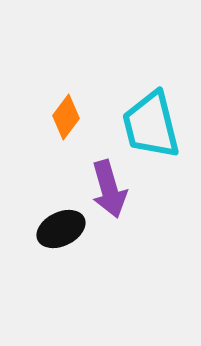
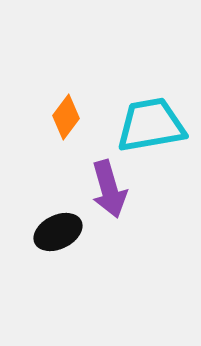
cyan trapezoid: rotated 94 degrees clockwise
black ellipse: moved 3 px left, 3 px down
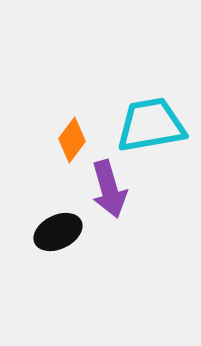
orange diamond: moved 6 px right, 23 px down
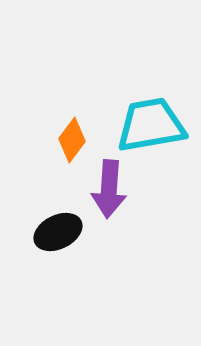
purple arrow: rotated 20 degrees clockwise
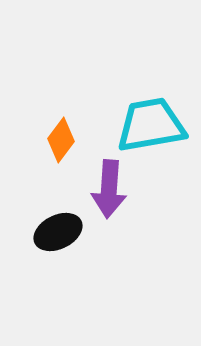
orange diamond: moved 11 px left
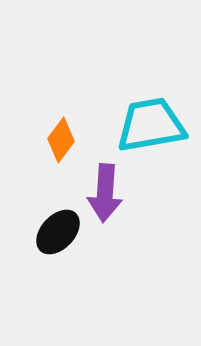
purple arrow: moved 4 px left, 4 px down
black ellipse: rotated 21 degrees counterclockwise
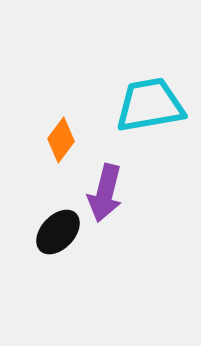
cyan trapezoid: moved 1 px left, 20 px up
purple arrow: rotated 10 degrees clockwise
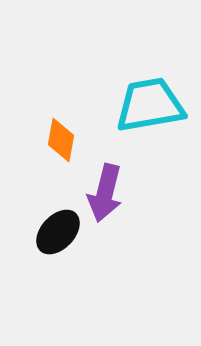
orange diamond: rotated 27 degrees counterclockwise
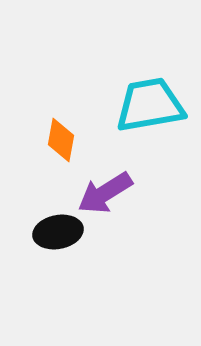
purple arrow: rotated 44 degrees clockwise
black ellipse: rotated 36 degrees clockwise
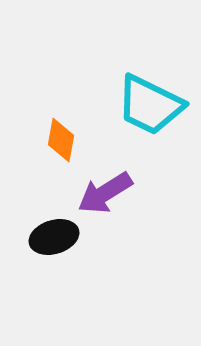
cyan trapezoid: rotated 144 degrees counterclockwise
black ellipse: moved 4 px left, 5 px down; rotated 6 degrees counterclockwise
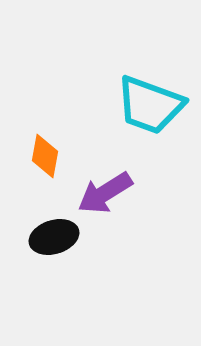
cyan trapezoid: rotated 6 degrees counterclockwise
orange diamond: moved 16 px left, 16 px down
